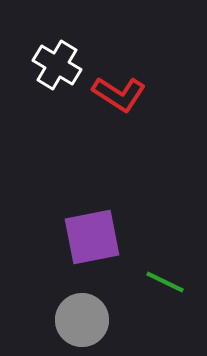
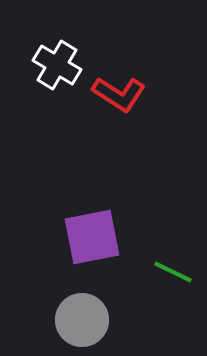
green line: moved 8 px right, 10 px up
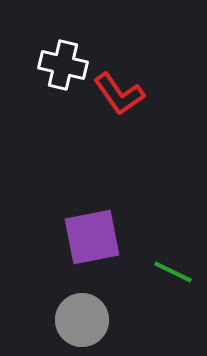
white cross: moved 6 px right; rotated 18 degrees counterclockwise
red L-shape: rotated 22 degrees clockwise
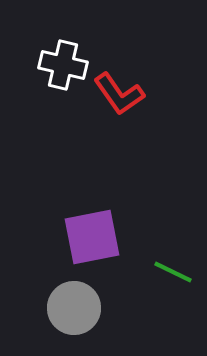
gray circle: moved 8 px left, 12 px up
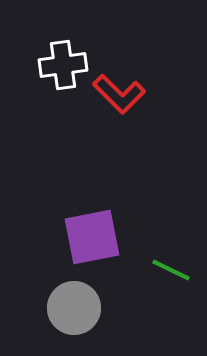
white cross: rotated 21 degrees counterclockwise
red L-shape: rotated 10 degrees counterclockwise
green line: moved 2 px left, 2 px up
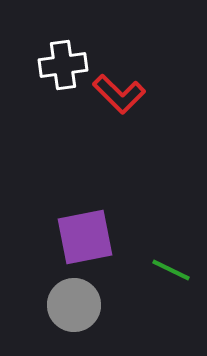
purple square: moved 7 px left
gray circle: moved 3 px up
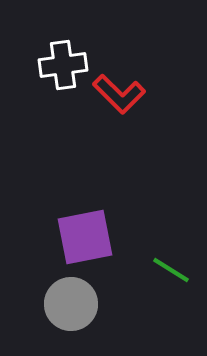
green line: rotated 6 degrees clockwise
gray circle: moved 3 px left, 1 px up
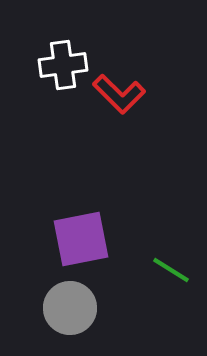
purple square: moved 4 px left, 2 px down
gray circle: moved 1 px left, 4 px down
